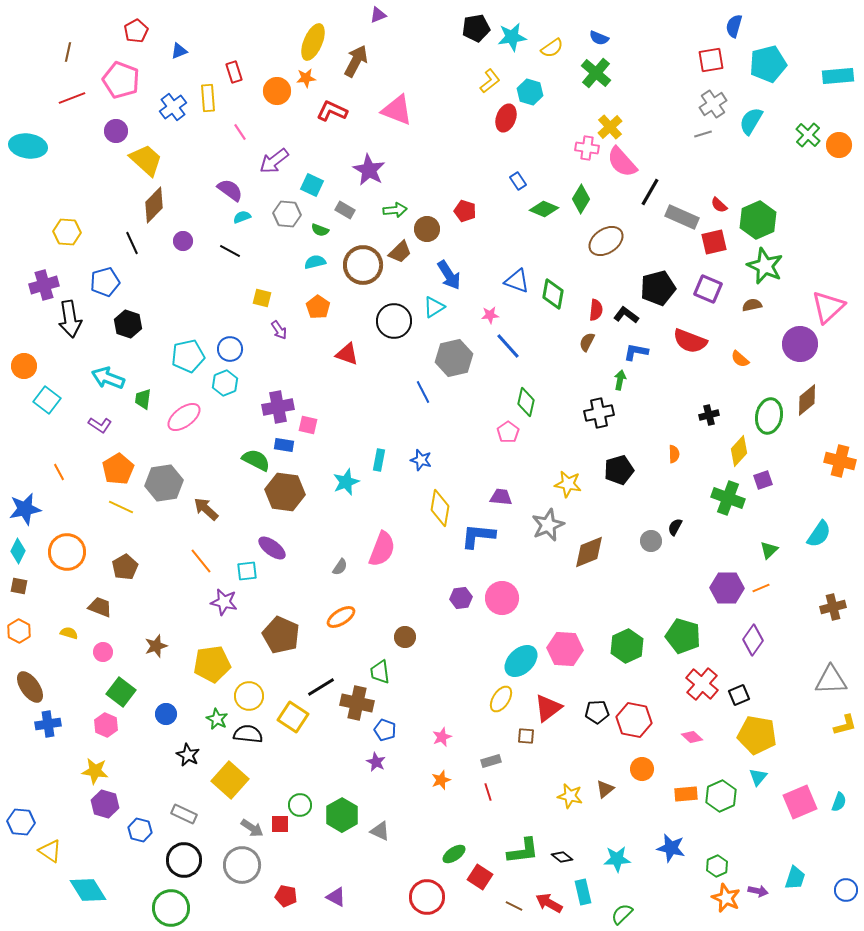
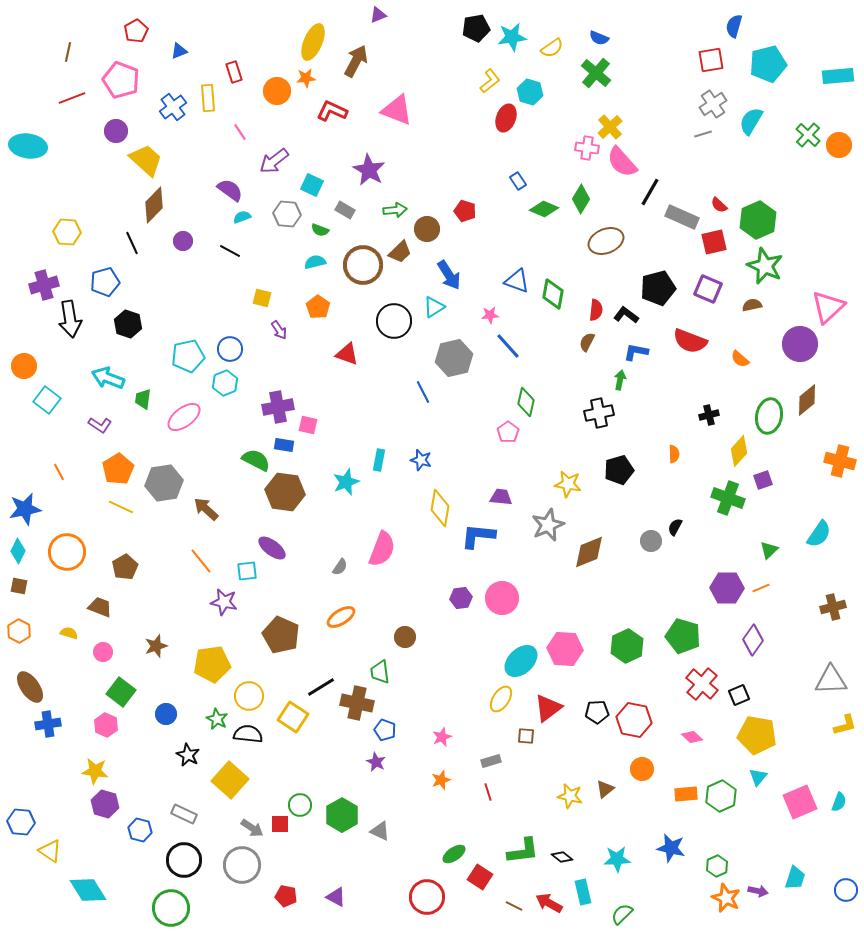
brown ellipse at (606, 241): rotated 12 degrees clockwise
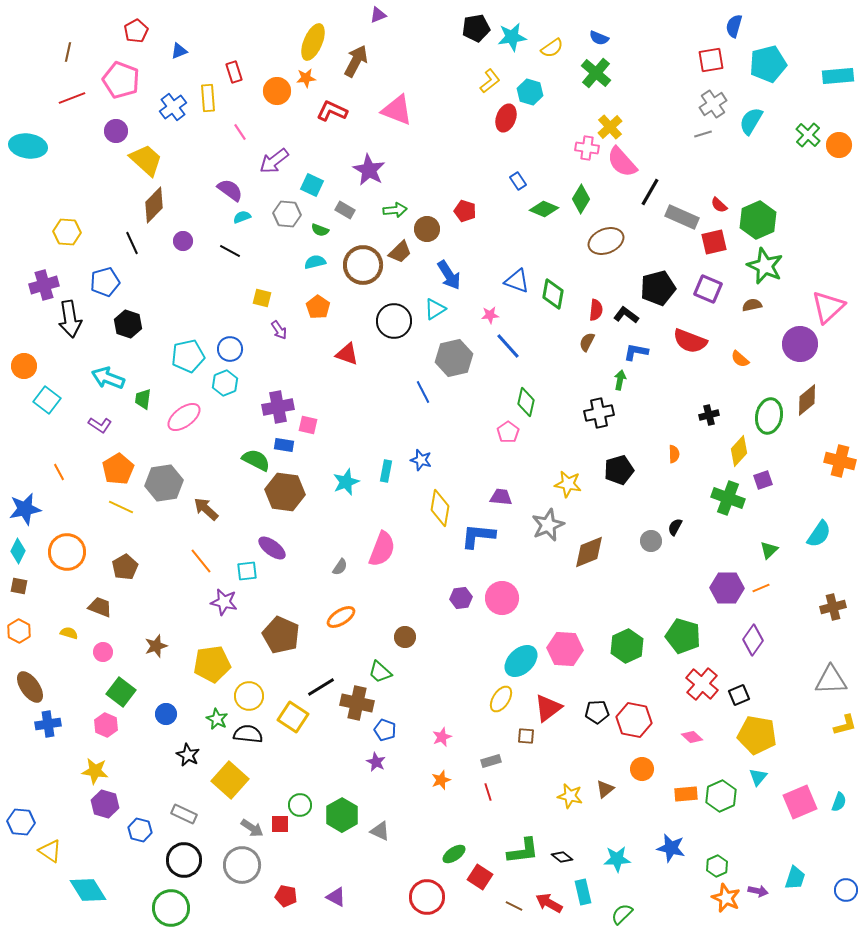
cyan triangle at (434, 307): moved 1 px right, 2 px down
cyan rectangle at (379, 460): moved 7 px right, 11 px down
green trapezoid at (380, 672): rotated 40 degrees counterclockwise
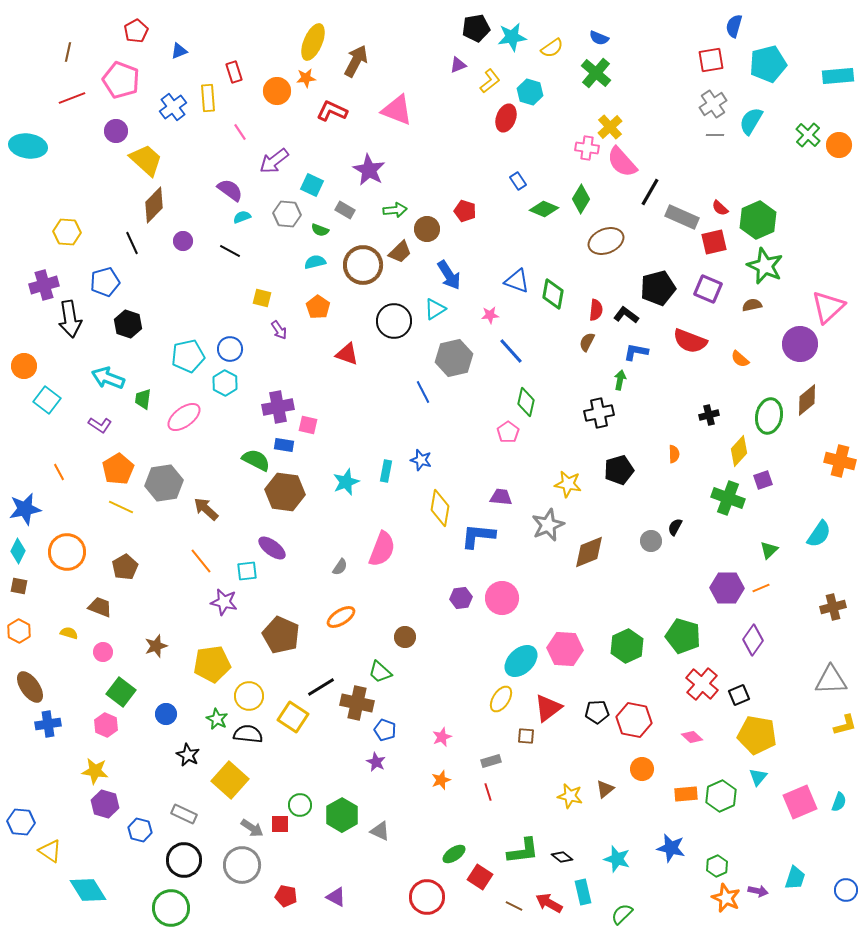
purple triangle at (378, 15): moved 80 px right, 50 px down
gray line at (703, 134): moved 12 px right, 1 px down; rotated 18 degrees clockwise
red semicircle at (719, 205): moved 1 px right, 3 px down
blue line at (508, 346): moved 3 px right, 5 px down
cyan hexagon at (225, 383): rotated 10 degrees counterclockwise
cyan star at (617, 859): rotated 20 degrees clockwise
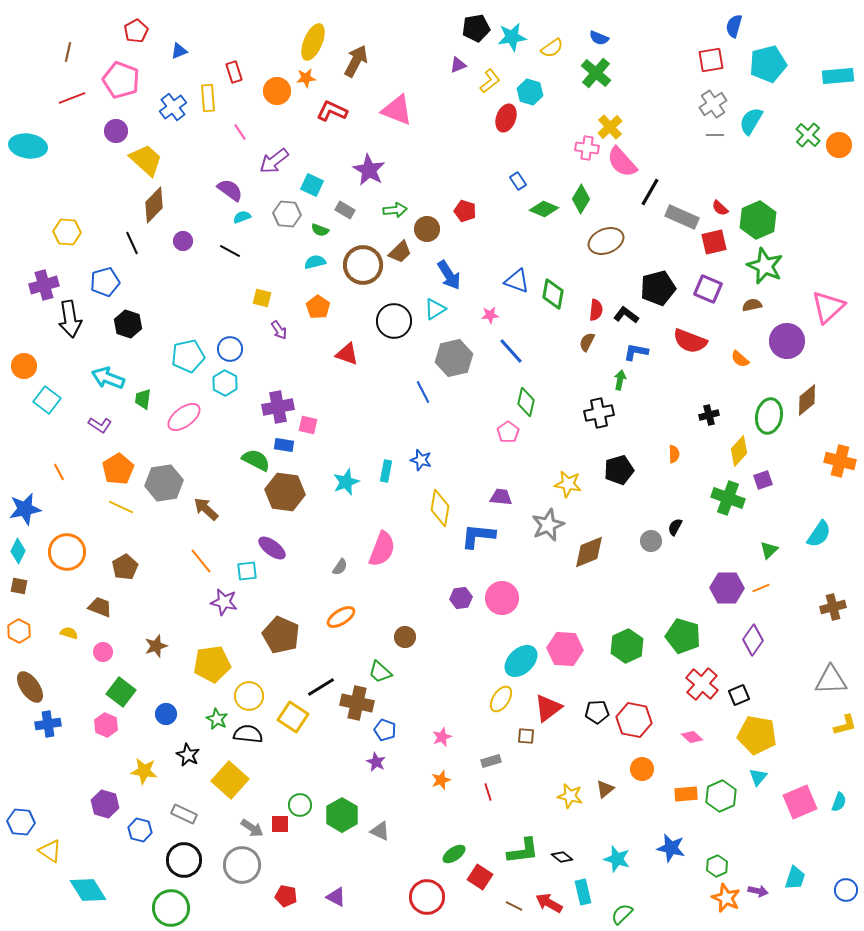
purple circle at (800, 344): moved 13 px left, 3 px up
yellow star at (95, 771): moved 49 px right
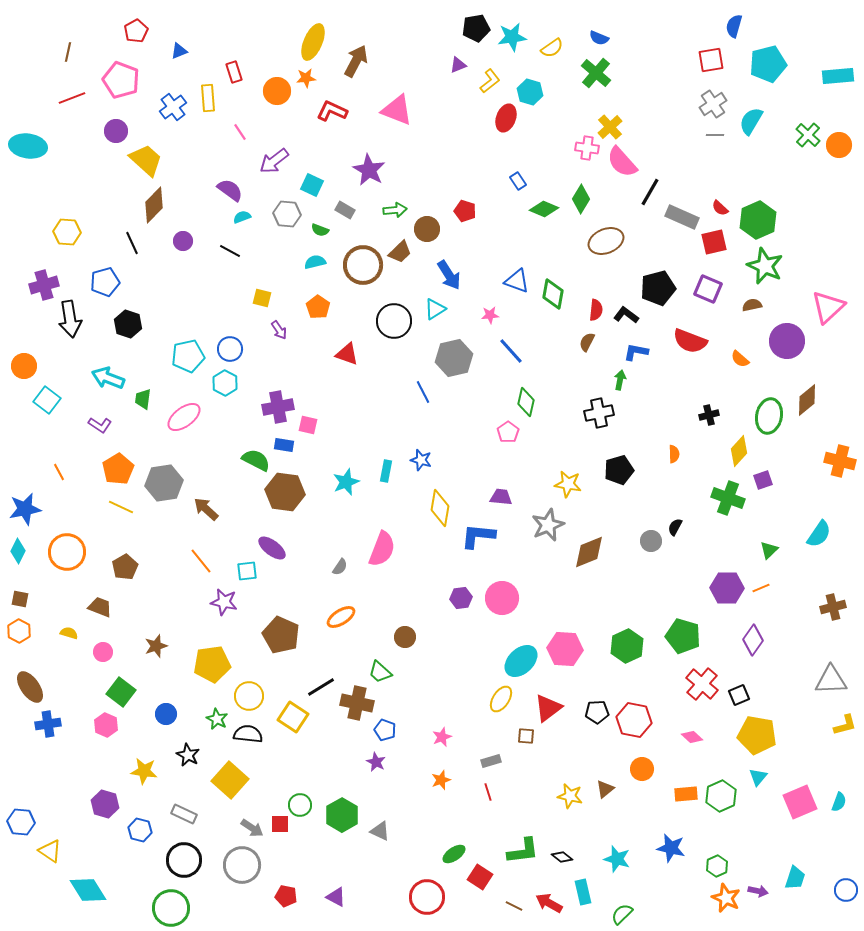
brown square at (19, 586): moved 1 px right, 13 px down
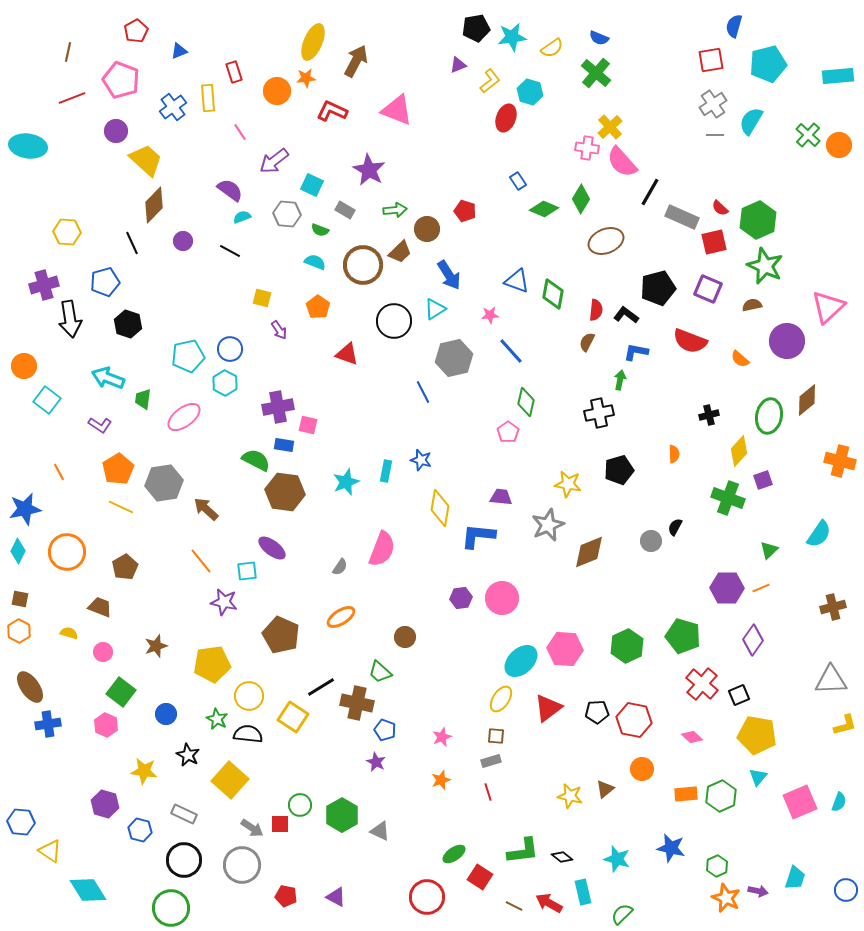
cyan semicircle at (315, 262): rotated 35 degrees clockwise
brown square at (526, 736): moved 30 px left
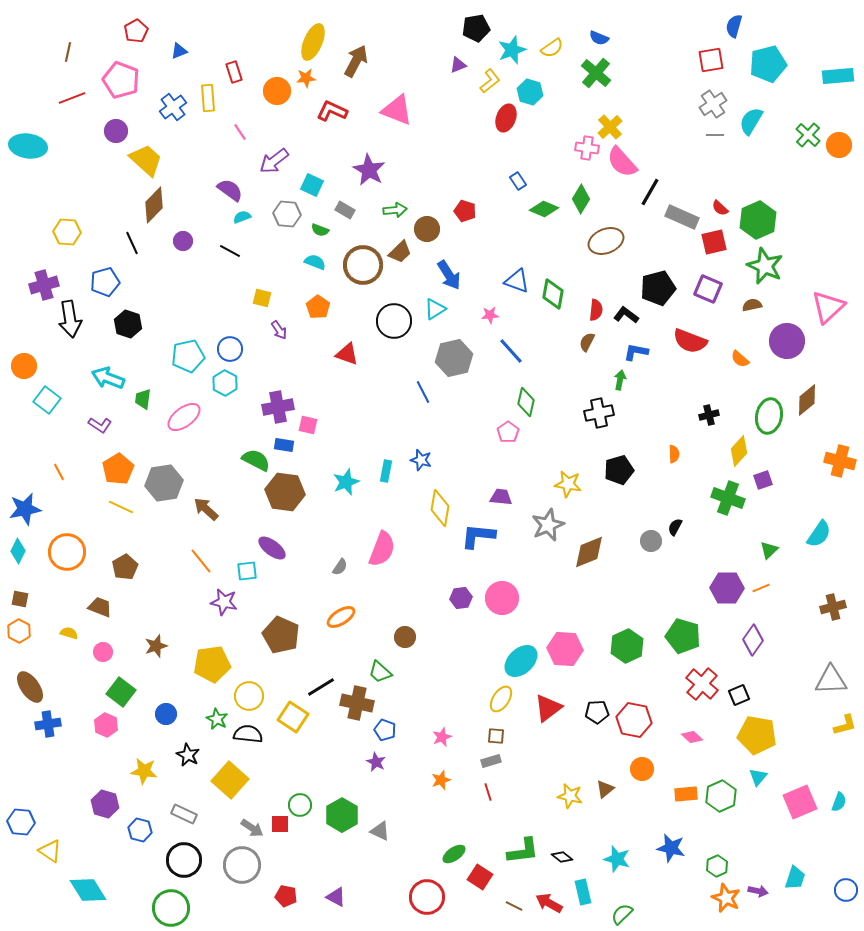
cyan star at (512, 37): moved 13 px down; rotated 12 degrees counterclockwise
